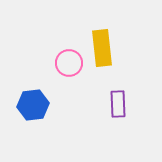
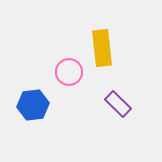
pink circle: moved 9 px down
purple rectangle: rotated 44 degrees counterclockwise
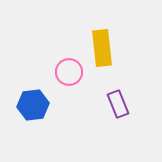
purple rectangle: rotated 24 degrees clockwise
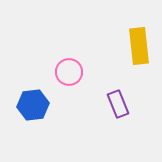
yellow rectangle: moved 37 px right, 2 px up
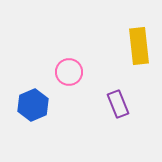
blue hexagon: rotated 16 degrees counterclockwise
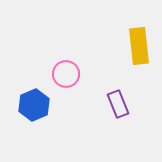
pink circle: moved 3 px left, 2 px down
blue hexagon: moved 1 px right
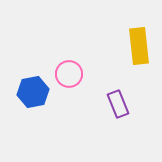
pink circle: moved 3 px right
blue hexagon: moved 1 px left, 13 px up; rotated 12 degrees clockwise
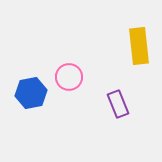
pink circle: moved 3 px down
blue hexagon: moved 2 px left, 1 px down
